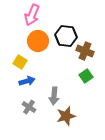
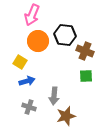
black hexagon: moved 1 px left, 1 px up
green square: rotated 32 degrees clockwise
gray cross: rotated 16 degrees counterclockwise
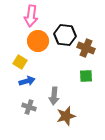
pink arrow: moved 1 px left, 1 px down; rotated 15 degrees counterclockwise
brown cross: moved 1 px right, 3 px up
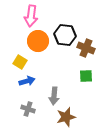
gray cross: moved 1 px left, 2 px down
brown star: moved 1 px down
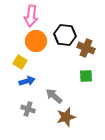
orange circle: moved 2 px left
gray arrow: rotated 126 degrees clockwise
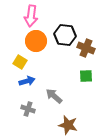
brown star: moved 2 px right, 8 px down; rotated 30 degrees clockwise
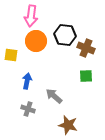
yellow square: moved 9 px left, 7 px up; rotated 24 degrees counterclockwise
blue arrow: rotated 63 degrees counterclockwise
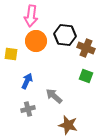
yellow square: moved 1 px up
green square: rotated 24 degrees clockwise
blue arrow: rotated 14 degrees clockwise
gray cross: rotated 32 degrees counterclockwise
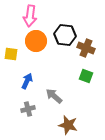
pink arrow: moved 1 px left
